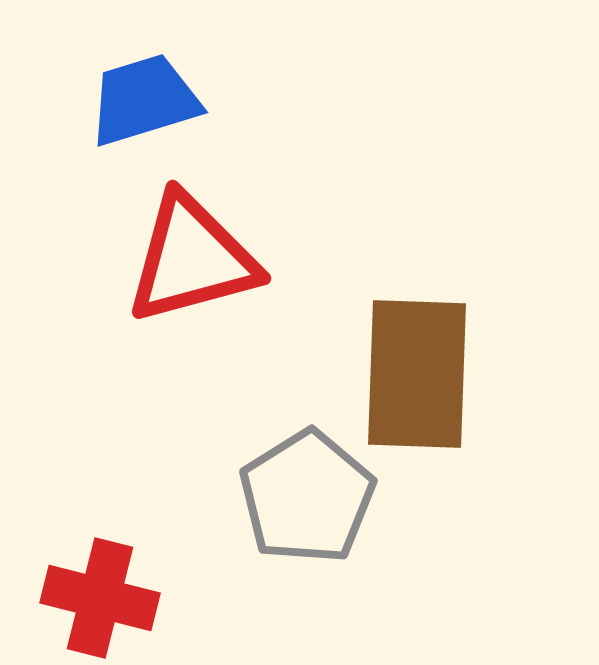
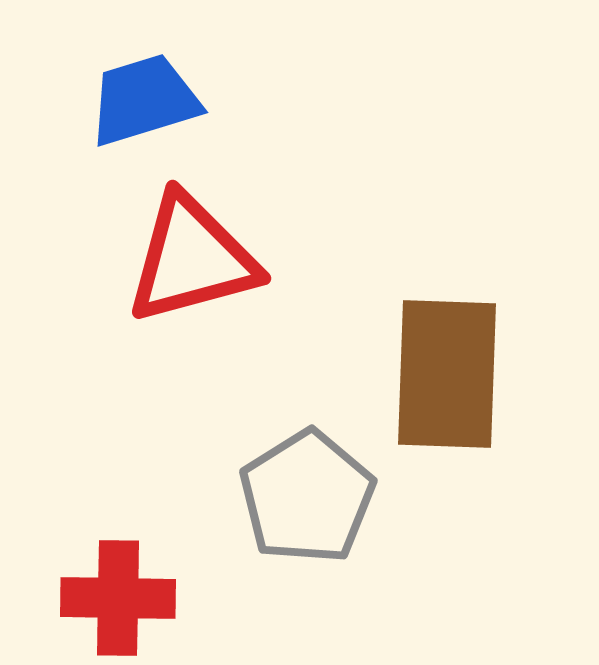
brown rectangle: moved 30 px right
red cross: moved 18 px right; rotated 13 degrees counterclockwise
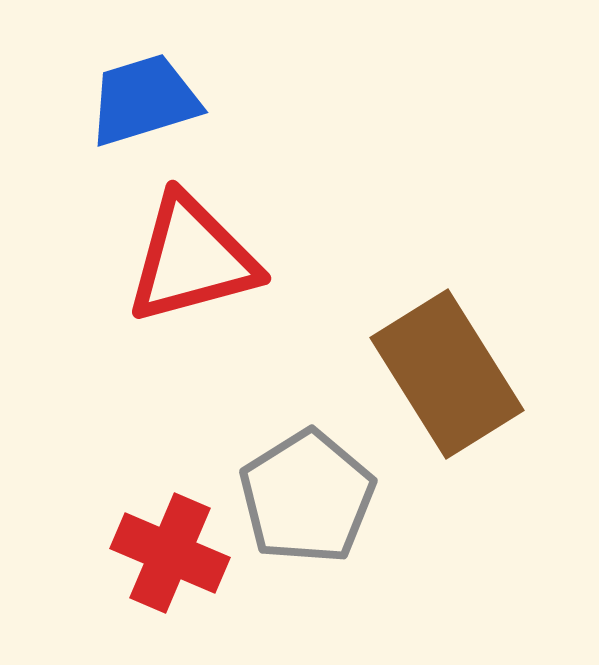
brown rectangle: rotated 34 degrees counterclockwise
red cross: moved 52 px right, 45 px up; rotated 22 degrees clockwise
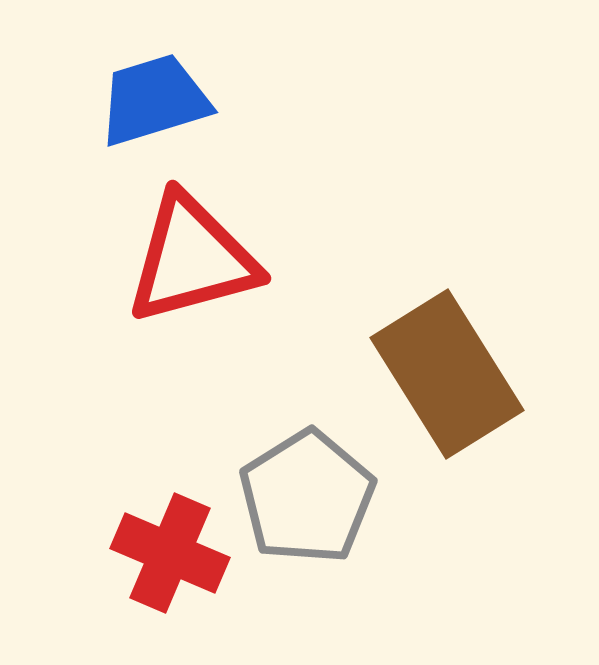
blue trapezoid: moved 10 px right
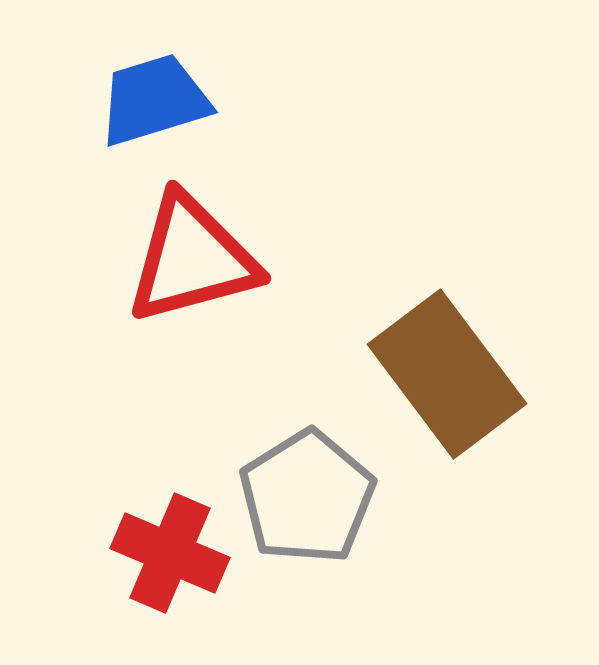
brown rectangle: rotated 5 degrees counterclockwise
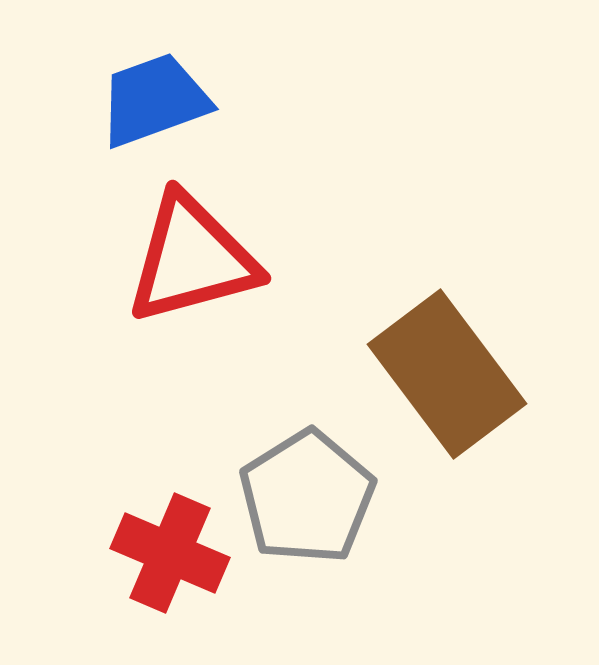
blue trapezoid: rotated 3 degrees counterclockwise
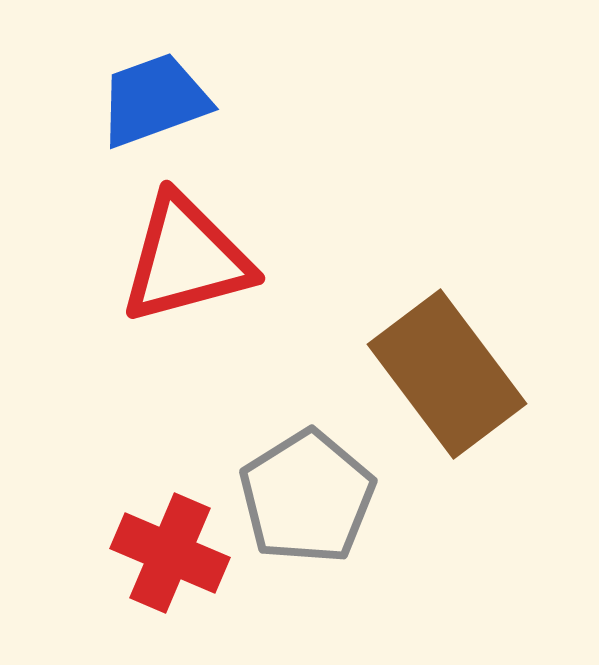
red triangle: moved 6 px left
